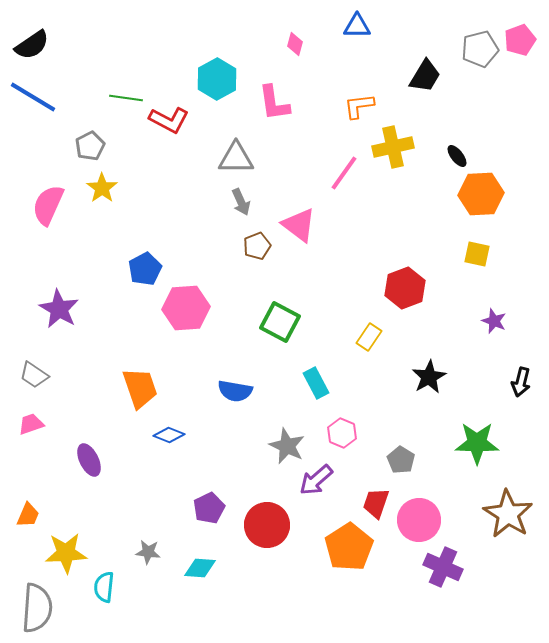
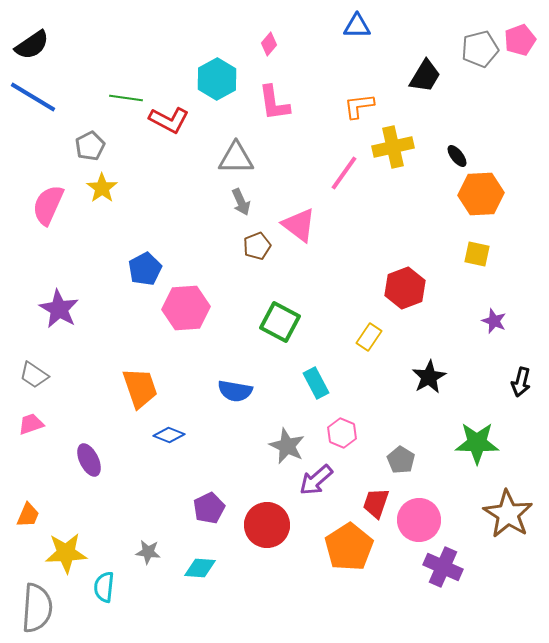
pink diamond at (295, 44): moved 26 px left; rotated 25 degrees clockwise
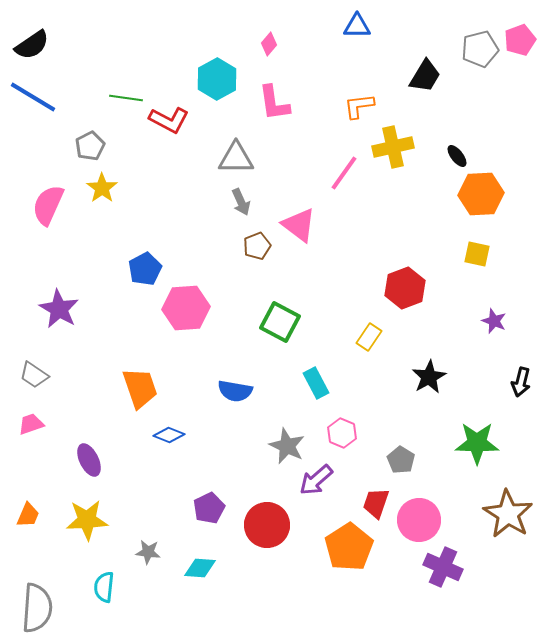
yellow star at (66, 553): moved 21 px right, 33 px up
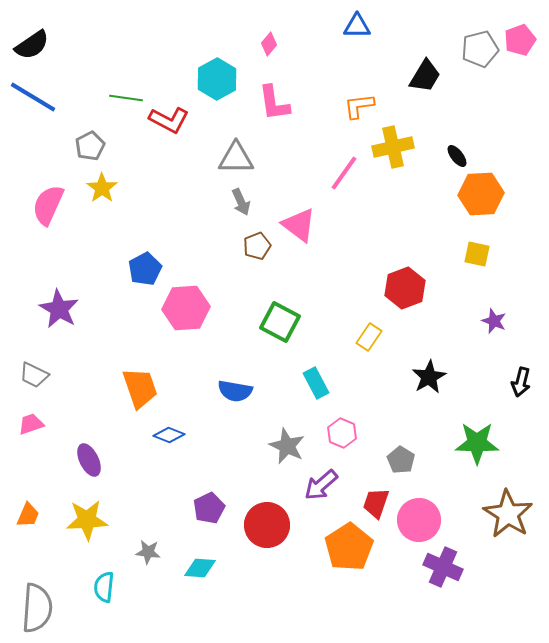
gray trapezoid at (34, 375): rotated 8 degrees counterclockwise
purple arrow at (316, 480): moved 5 px right, 5 px down
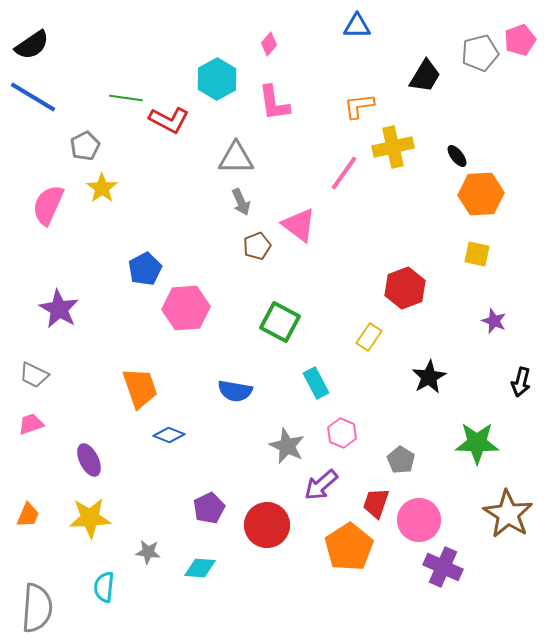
gray pentagon at (480, 49): moved 4 px down
gray pentagon at (90, 146): moved 5 px left
yellow star at (87, 520): moved 3 px right, 2 px up
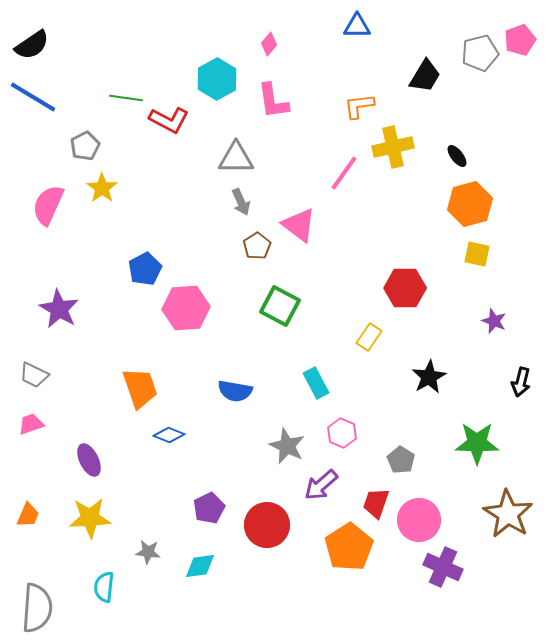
pink L-shape at (274, 103): moved 1 px left, 2 px up
orange hexagon at (481, 194): moved 11 px left, 10 px down; rotated 12 degrees counterclockwise
brown pentagon at (257, 246): rotated 12 degrees counterclockwise
red hexagon at (405, 288): rotated 21 degrees clockwise
green square at (280, 322): moved 16 px up
cyan diamond at (200, 568): moved 2 px up; rotated 12 degrees counterclockwise
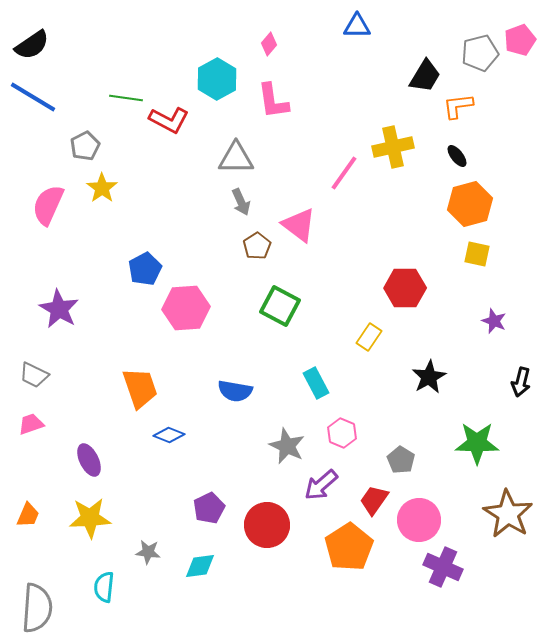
orange L-shape at (359, 106): moved 99 px right
red trapezoid at (376, 503): moved 2 px left, 3 px up; rotated 16 degrees clockwise
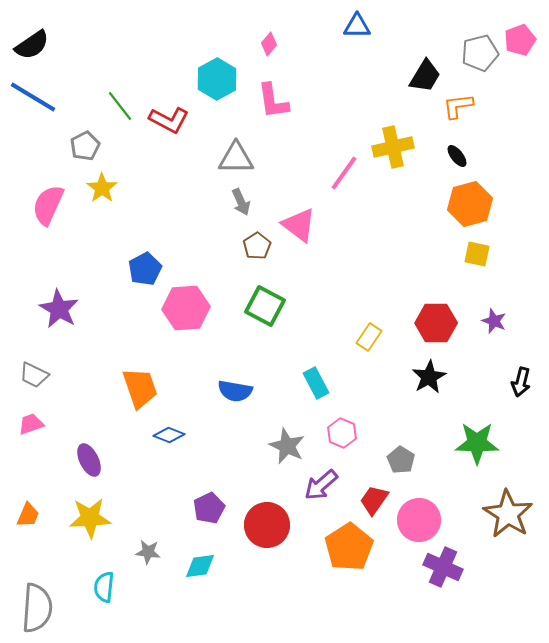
green line at (126, 98): moved 6 px left, 8 px down; rotated 44 degrees clockwise
red hexagon at (405, 288): moved 31 px right, 35 px down
green square at (280, 306): moved 15 px left
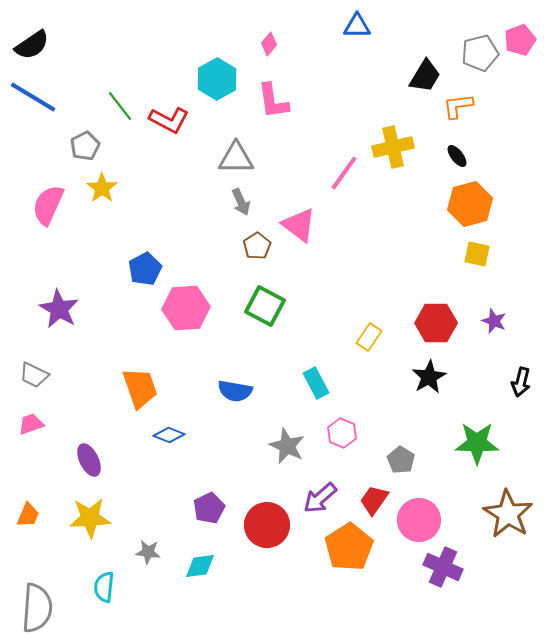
purple arrow at (321, 485): moved 1 px left, 13 px down
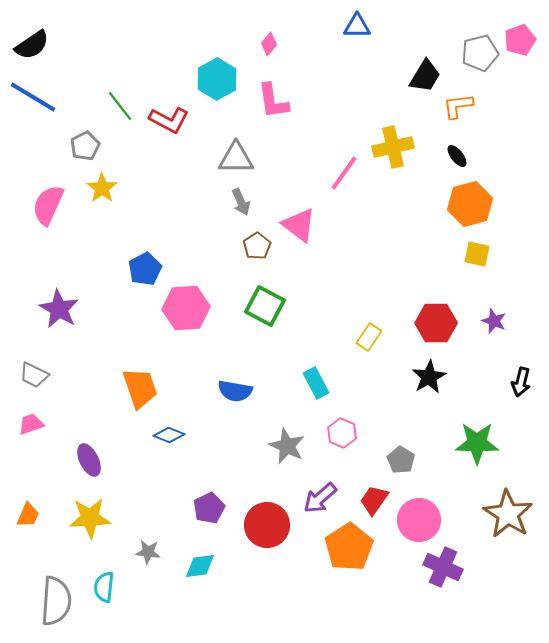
gray semicircle at (37, 608): moved 19 px right, 7 px up
